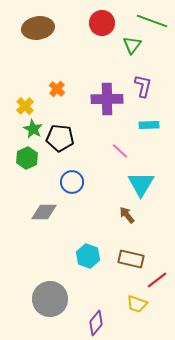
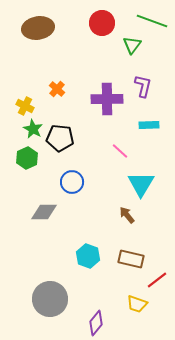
yellow cross: rotated 18 degrees counterclockwise
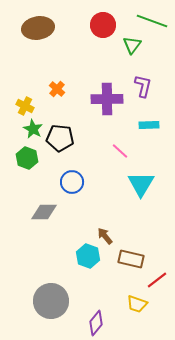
red circle: moved 1 px right, 2 px down
green hexagon: rotated 15 degrees counterclockwise
brown arrow: moved 22 px left, 21 px down
gray circle: moved 1 px right, 2 px down
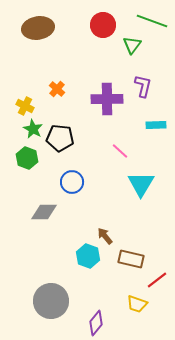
cyan rectangle: moved 7 px right
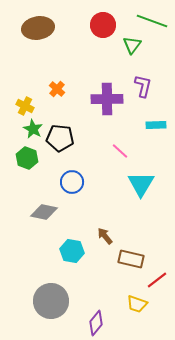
gray diamond: rotated 12 degrees clockwise
cyan hexagon: moved 16 px left, 5 px up; rotated 10 degrees counterclockwise
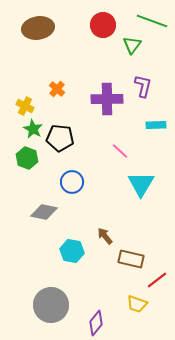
gray circle: moved 4 px down
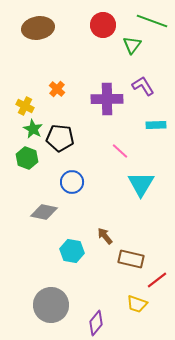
purple L-shape: rotated 45 degrees counterclockwise
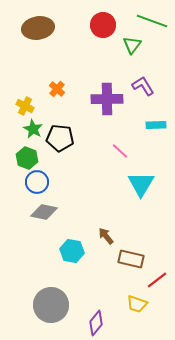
blue circle: moved 35 px left
brown arrow: moved 1 px right
